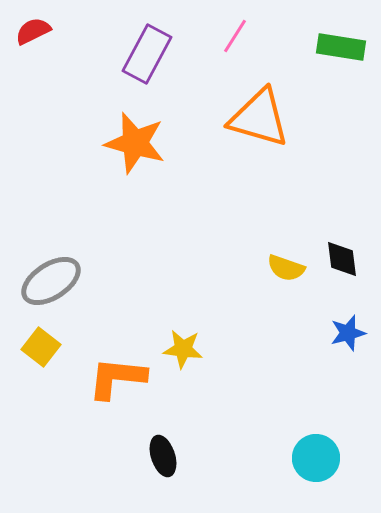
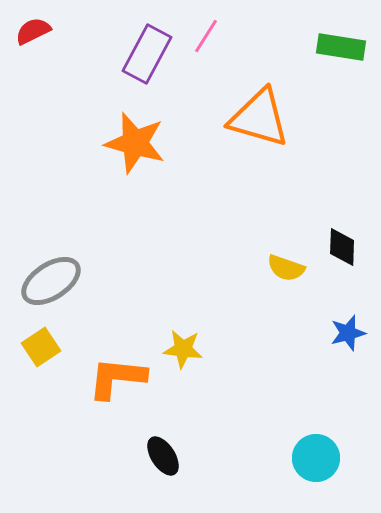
pink line: moved 29 px left
black diamond: moved 12 px up; rotated 9 degrees clockwise
yellow square: rotated 18 degrees clockwise
black ellipse: rotated 15 degrees counterclockwise
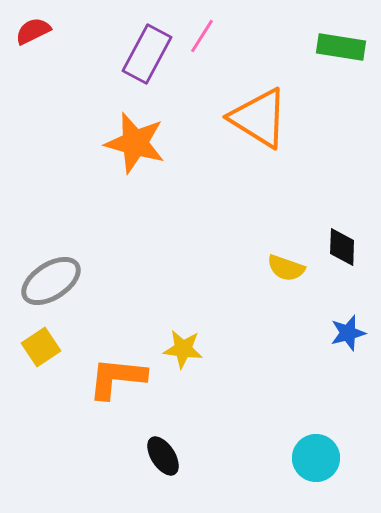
pink line: moved 4 px left
orange triangle: rotated 16 degrees clockwise
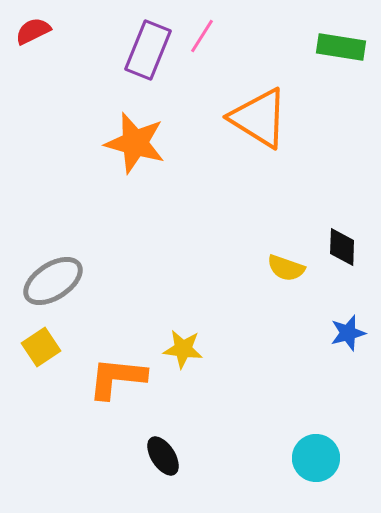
purple rectangle: moved 1 px right, 4 px up; rotated 6 degrees counterclockwise
gray ellipse: moved 2 px right
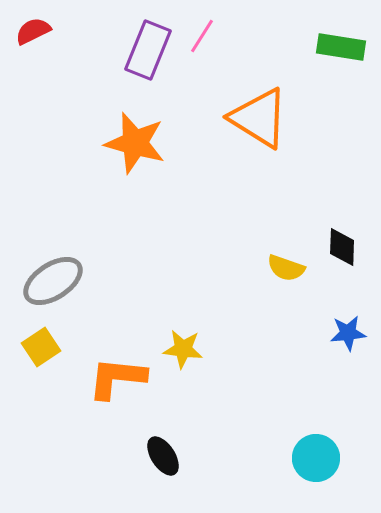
blue star: rotated 9 degrees clockwise
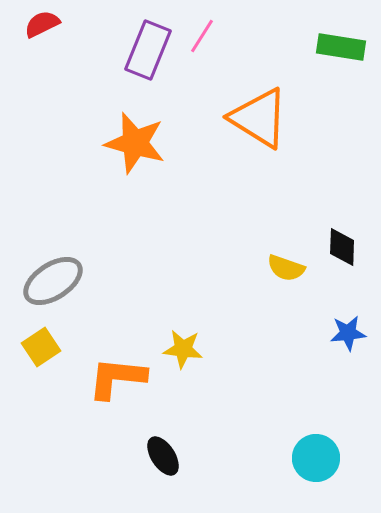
red semicircle: moved 9 px right, 7 px up
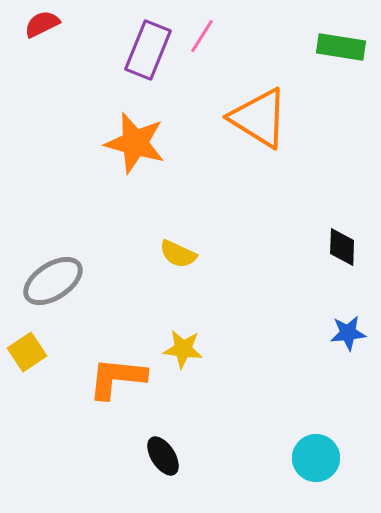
yellow semicircle: moved 108 px left, 14 px up; rotated 6 degrees clockwise
yellow square: moved 14 px left, 5 px down
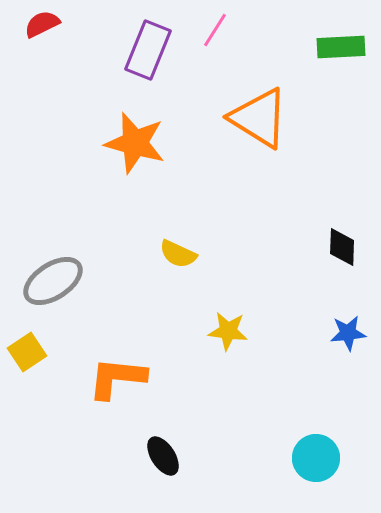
pink line: moved 13 px right, 6 px up
green rectangle: rotated 12 degrees counterclockwise
yellow star: moved 45 px right, 18 px up
